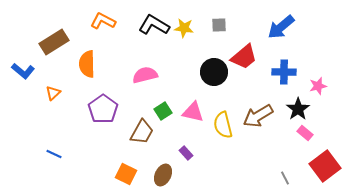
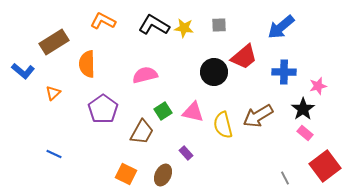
black star: moved 5 px right
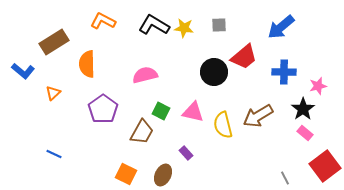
green square: moved 2 px left; rotated 30 degrees counterclockwise
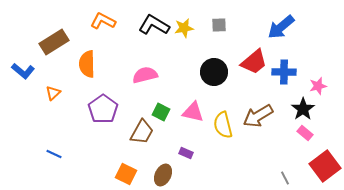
yellow star: rotated 18 degrees counterclockwise
red trapezoid: moved 10 px right, 5 px down
green square: moved 1 px down
purple rectangle: rotated 24 degrees counterclockwise
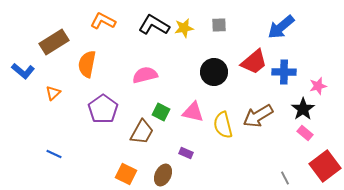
orange semicircle: rotated 12 degrees clockwise
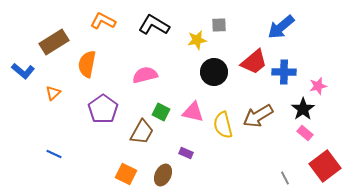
yellow star: moved 13 px right, 12 px down
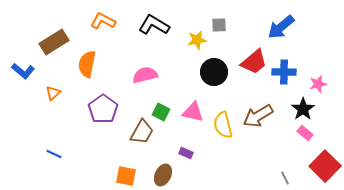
pink star: moved 2 px up
red square: rotated 8 degrees counterclockwise
orange square: moved 2 px down; rotated 15 degrees counterclockwise
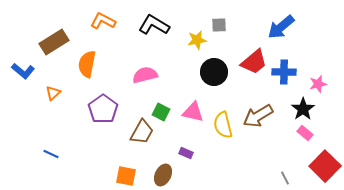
blue line: moved 3 px left
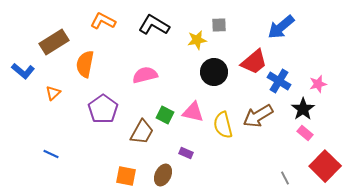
orange semicircle: moved 2 px left
blue cross: moved 5 px left, 9 px down; rotated 30 degrees clockwise
green square: moved 4 px right, 3 px down
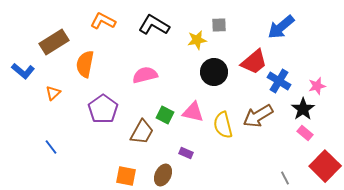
pink star: moved 1 px left, 2 px down
blue line: moved 7 px up; rotated 28 degrees clockwise
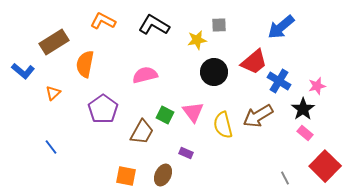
pink triangle: rotated 40 degrees clockwise
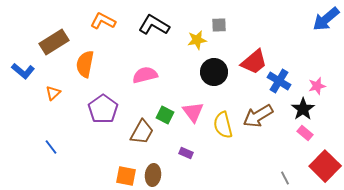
blue arrow: moved 45 px right, 8 px up
brown ellipse: moved 10 px left; rotated 20 degrees counterclockwise
